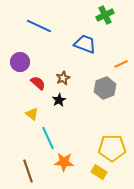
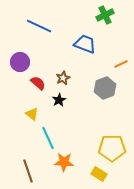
yellow rectangle: moved 2 px down
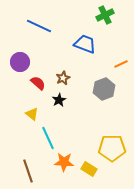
gray hexagon: moved 1 px left, 1 px down
yellow rectangle: moved 10 px left, 5 px up
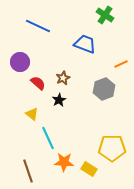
green cross: rotated 30 degrees counterclockwise
blue line: moved 1 px left
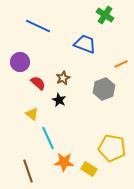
black star: rotated 16 degrees counterclockwise
yellow pentagon: rotated 12 degrees clockwise
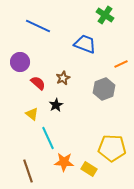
black star: moved 3 px left, 5 px down; rotated 16 degrees clockwise
yellow pentagon: rotated 8 degrees counterclockwise
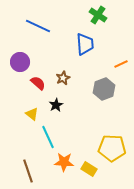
green cross: moved 7 px left
blue trapezoid: rotated 65 degrees clockwise
cyan line: moved 1 px up
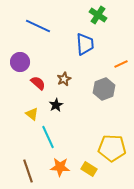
brown star: moved 1 px right, 1 px down
orange star: moved 4 px left, 5 px down
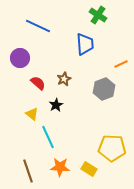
purple circle: moved 4 px up
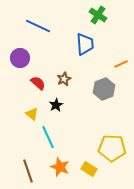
orange star: rotated 18 degrees clockwise
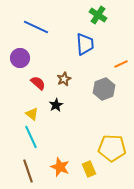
blue line: moved 2 px left, 1 px down
cyan line: moved 17 px left
yellow rectangle: rotated 35 degrees clockwise
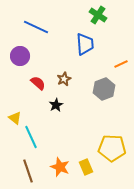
purple circle: moved 2 px up
yellow triangle: moved 17 px left, 4 px down
yellow rectangle: moved 3 px left, 2 px up
